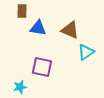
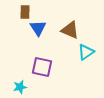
brown rectangle: moved 3 px right, 1 px down
blue triangle: rotated 48 degrees clockwise
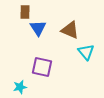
cyan triangle: rotated 36 degrees counterclockwise
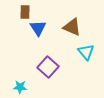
brown triangle: moved 2 px right, 3 px up
purple square: moved 6 px right; rotated 30 degrees clockwise
cyan star: rotated 16 degrees clockwise
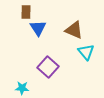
brown rectangle: moved 1 px right
brown triangle: moved 2 px right, 3 px down
cyan star: moved 2 px right, 1 px down
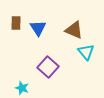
brown rectangle: moved 10 px left, 11 px down
cyan star: rotated 16 degrees clockwise
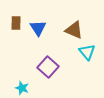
cyan triangle: moved 1 px right
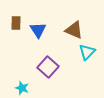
blue triangle: moved 2 px down
cyan triangle: rotated 24 degrees clockwise
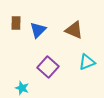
blue triangle: rotated 18 degrees clockwise
cyan triangle: moved 10 px down; rotated 24 degrees clockwise
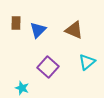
cyan triangle: rotated 18 degrees counterclockwise
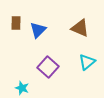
brown triangle: moved 6 px right, 2 px up
